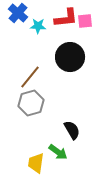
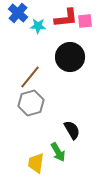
green arrow: rotated 24 degrees clockwise
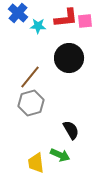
black circle: moved 1 px left, 1 px down
black semicircle: moved 1 px left
green arrow: moved 2 px right, 3 px down; rotated 36 degrees counterclockwise
yellow trapezoid: rotated 15 degrees counterclockwise
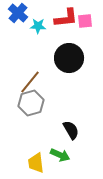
brown line: moved 5 px down
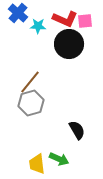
red L-shape: moved 1 px left, 1 px down; rotated 30 degrees clockwise
black circle: moved 14 px up
black semicircle: moved 6 px right
green arrow: moved 1 px left, 4 px down
yellow trapezoid: moved 1 px right, 1 px down
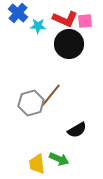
brown line: moved 21 px right, 13 px down
black semicircle: rotated 90 degrees clockwise
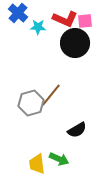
cyan star: moved 1 px down
black circle: moved 6 px right, 1 px up
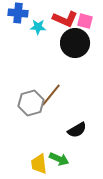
blue cross: rotated 36 degrees counterclockwise
pink square: rotated 21 degrees clockwise
yellow trapezoid: moved 2 px right
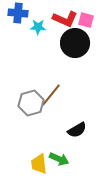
pink square: moved 1 px right, 1 px up
